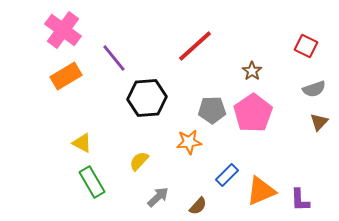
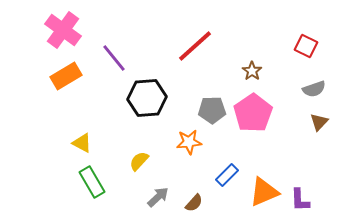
orange triangle: moved 3 px right, 1 px down
brown semicircle: moved 4 px left, 3 px up
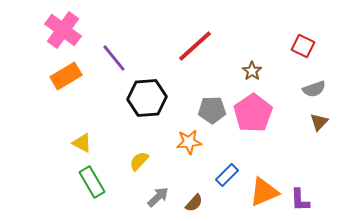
red square: moved 3 px left
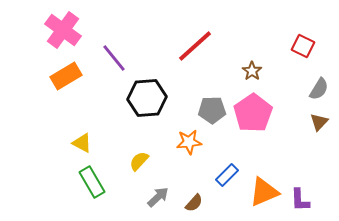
gray semicircle: moved 5 px right; rotated 40 degrees counterclockwise
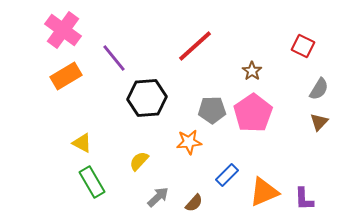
purple L-shape: moved 4 px right, 1 px up
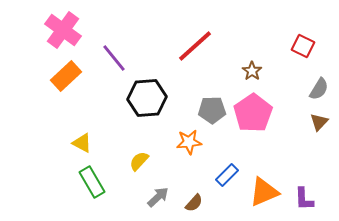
orange rectangle: rotated 12 degrees counterclockwise
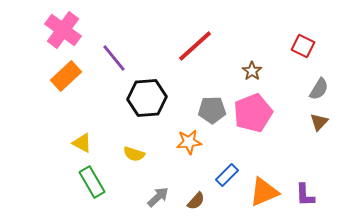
pink pentagon: rotated 12 degrees clockwise
yellow semicircle: moved 5 px left, 7 px up; rotated 115 degrees counterclockwise
purple L-shape: moved 1 px right, 4 px up
brown semicircle: moved 2 px right, 2 px up
